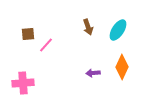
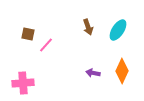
brown square: rotated 16 degrees clockwise
orange diamond: moved 4 px down
purple arrow: rotated 16 degrees clockwise
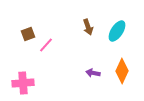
cyan ellipse: moved 1 px left, 1 px down
brown square: rotated 32 degrees counterclockwise
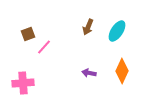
brown arrow: rotated 42 degrees clockwise
pink line: moved 2 px left, 2 px down
purple arrow: moved 4 px left
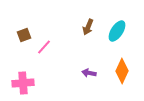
brown square: moved 4 px left, 1 px down
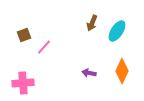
brown arrow: moved 4 px right, 4 px up
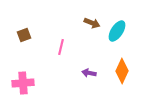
brown arrow: rotated 91 degrees counterclockwise
pink line: moved 17 px right; rotated 28 degrees counterclockwise
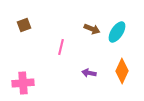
brown arrow: moved 6 px down
cyan ellipse: moved 1 px down
brown square: moved 10 px up
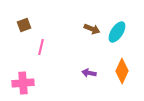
pink line: moved 20 px left
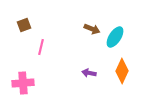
cyan ellipse: moved 2 px left, 5 px down
